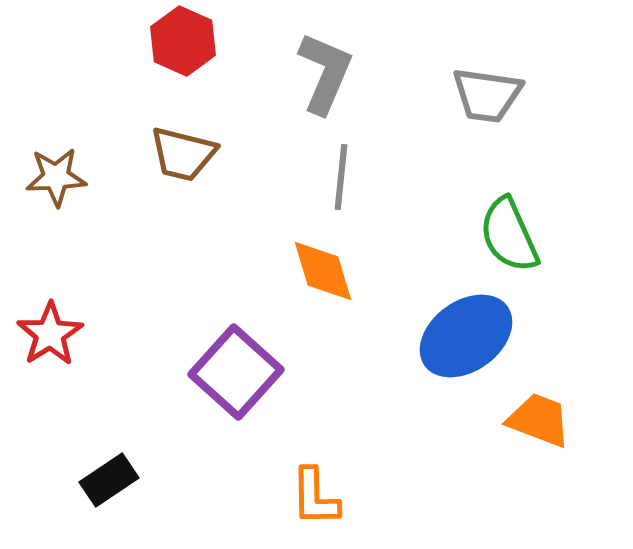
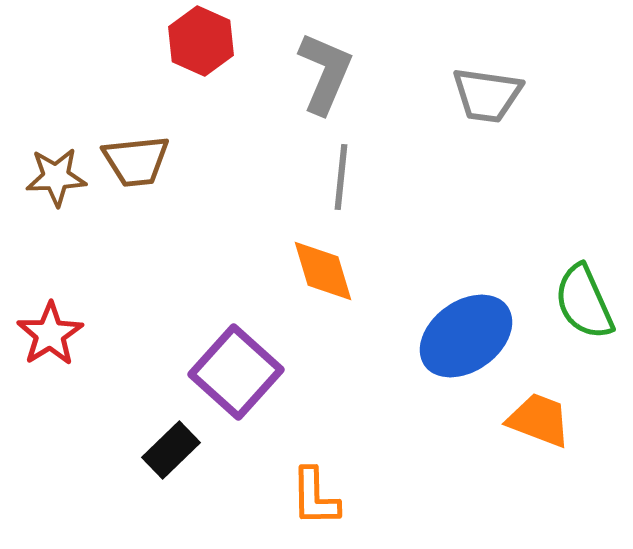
red hexagon: moved 18 px right
brown trapezoid: moved 47 px left, 7 px down; rotated 20 degrees counterclockwise
green semicircle: moved 75 px right, 67 px down
black rectangle: moved 62 px right, 30 px up; rotated 10 degrees counterclockwise
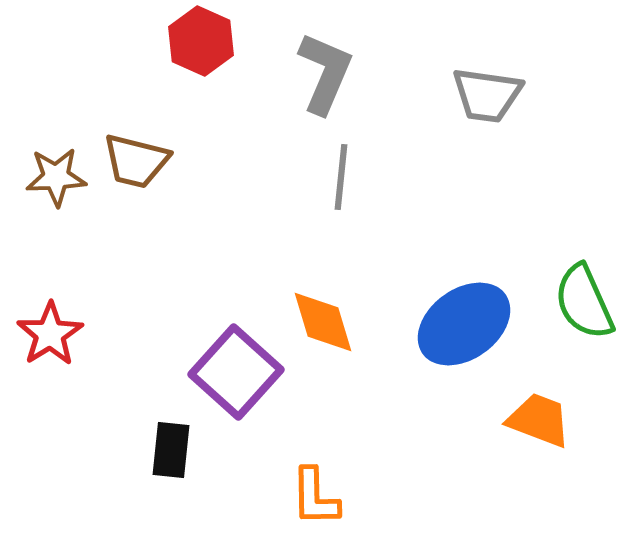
brown trapezoid: rotated 20 degrees clockwise
orange diamond: moved 51 px down
blue ellipse: moved 2 px left, 12 px up
black rectangle: rotated 40 degrees counterclockwise
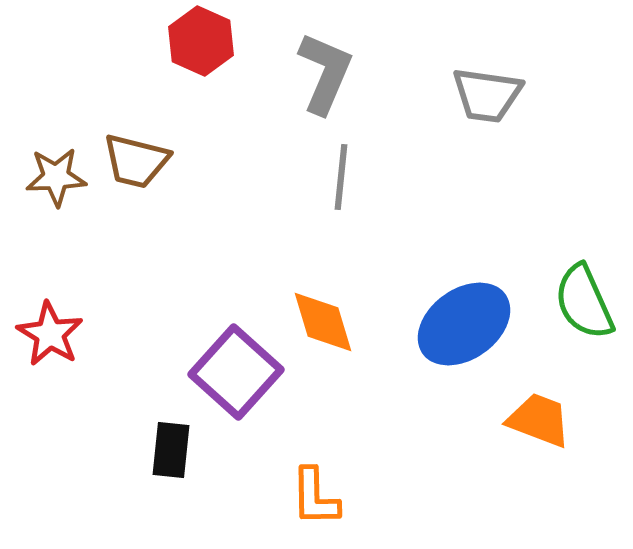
red star: rotated 8 degrees counterclockwise
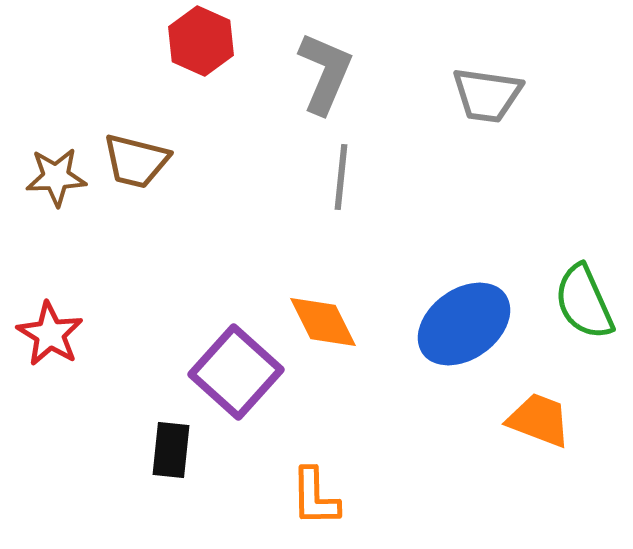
orange diamond: rotated 10 degrees counterclockwise
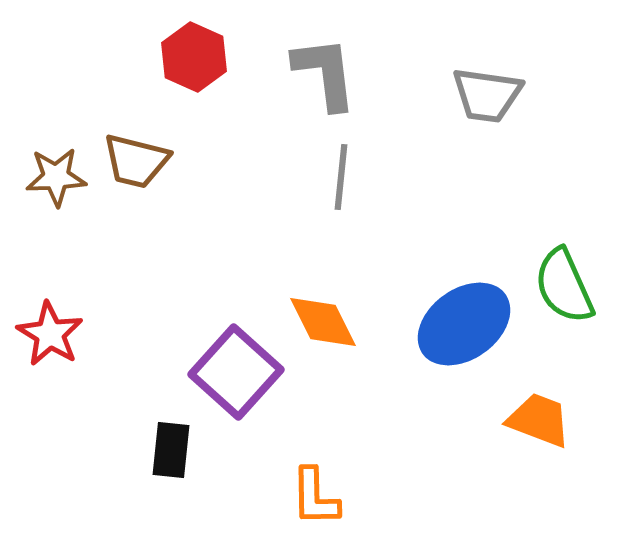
red hexagon: moved 7 px left, 16 px down
gray L-shape: rotated 30 degrees counterclockwise
green semicircle: moved 20 px left, 16 px up
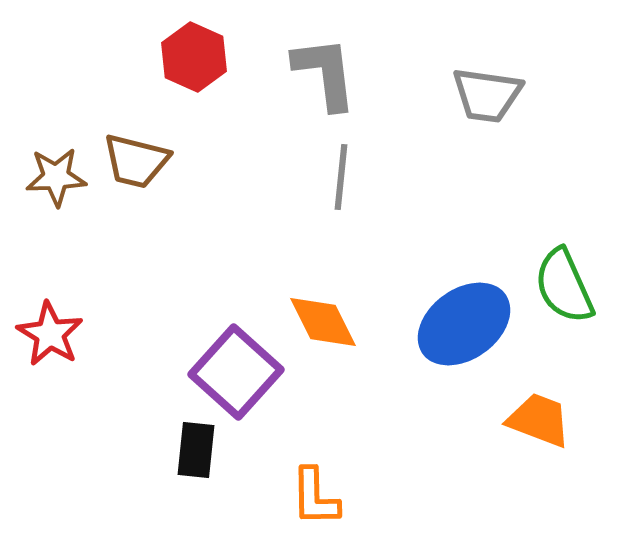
black rectangle: moved 25 px right
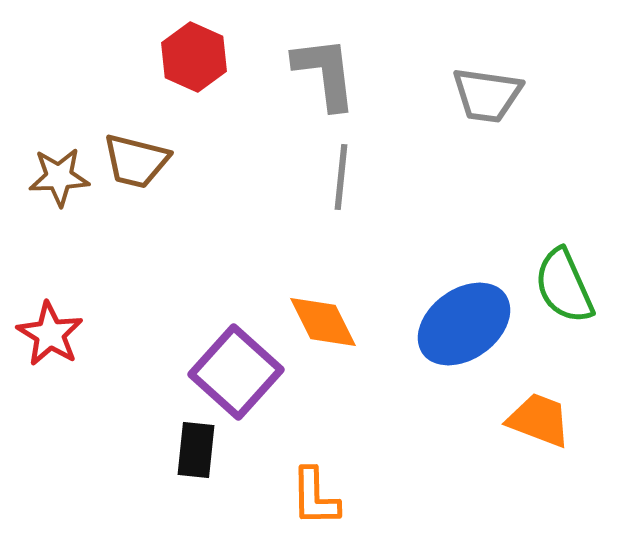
brown star: moved 3 px right
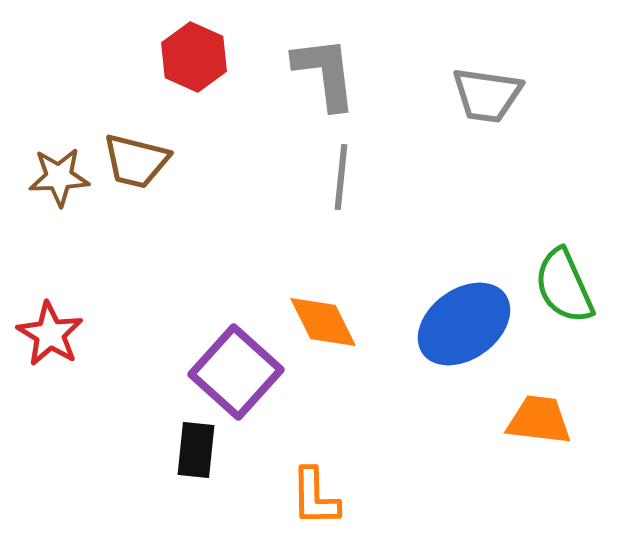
orange trapezoid: rotated 14 degrees counterclockwise
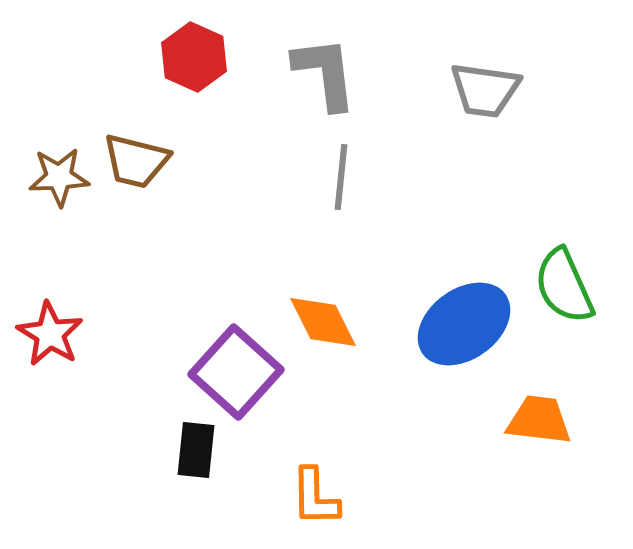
gray trapezoid: moved 2 px left, 5 px up
